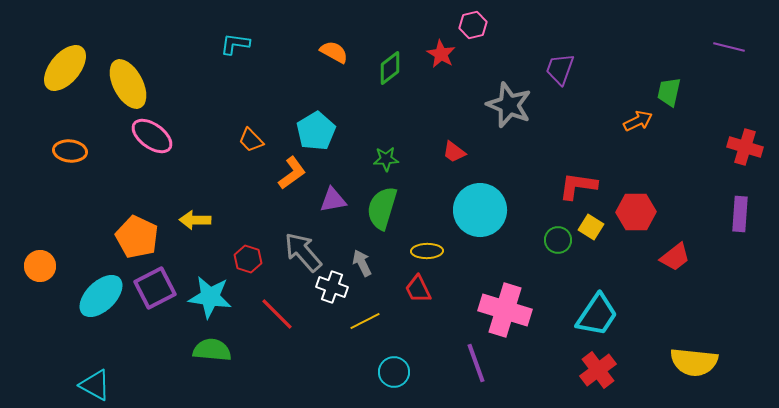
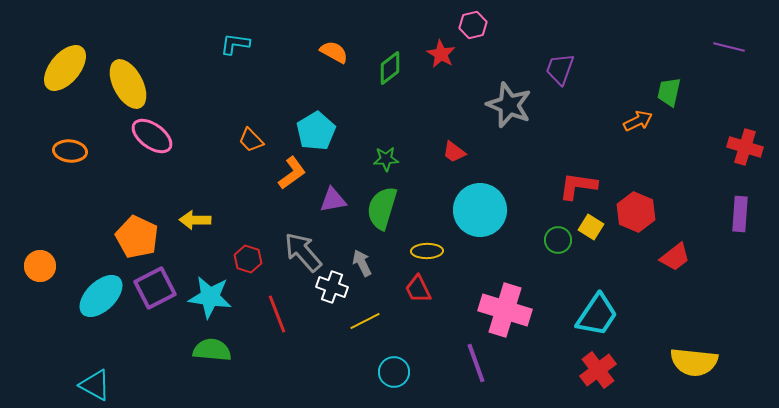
red hexagon at (636, 212): rotated 24 degrees clockwise
red line at (277, 314): rotated 24 degrees clockwise
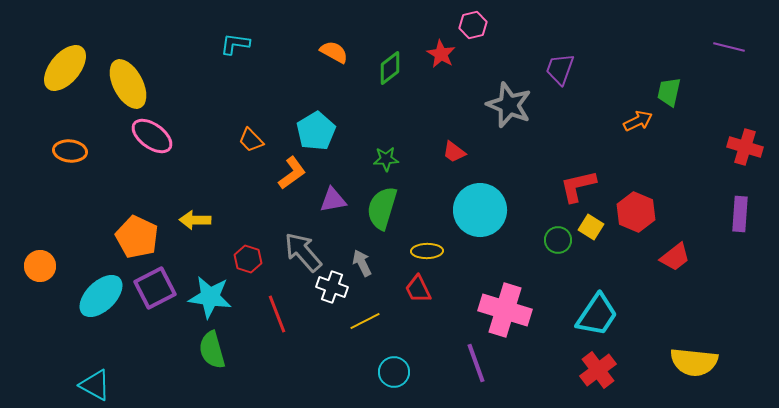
red L-shape at (578, 186): rotated 21 degrees counterclockwise
green semicircle at (212, 350): rotated 111 degrees counterclockwise
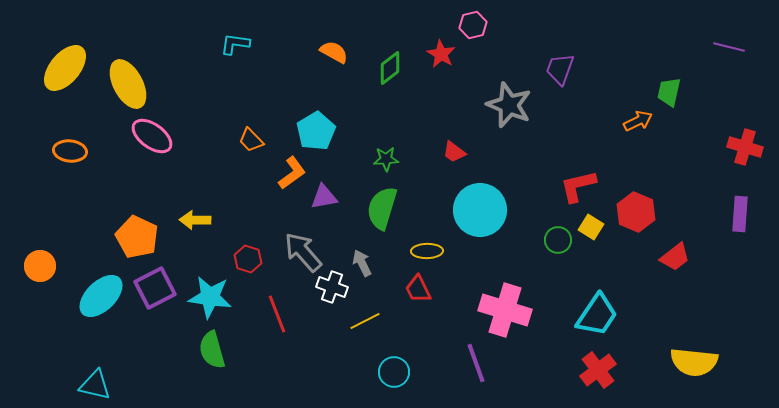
purple triangle at (333, 200): moved 9 px left, 3 px up
cyan triangle at (95, 385): rotated 16 degrees counterclockwise
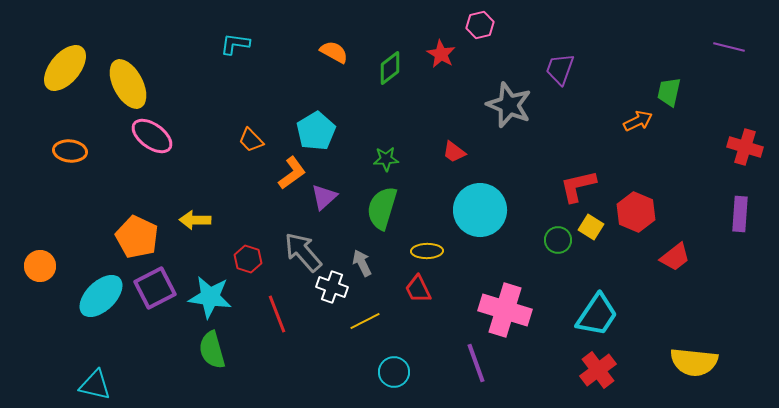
pink hexagon at (473, 25): moved 7 px right
purple triangle at (324, 197): rotated 32 degrees counterclockwise
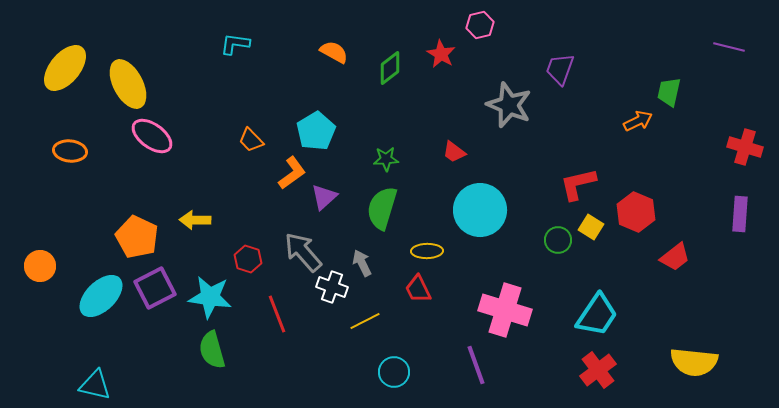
red L-shape at (578, 186): moved 2 px up
purple line at (476, 363): moved 2 px down
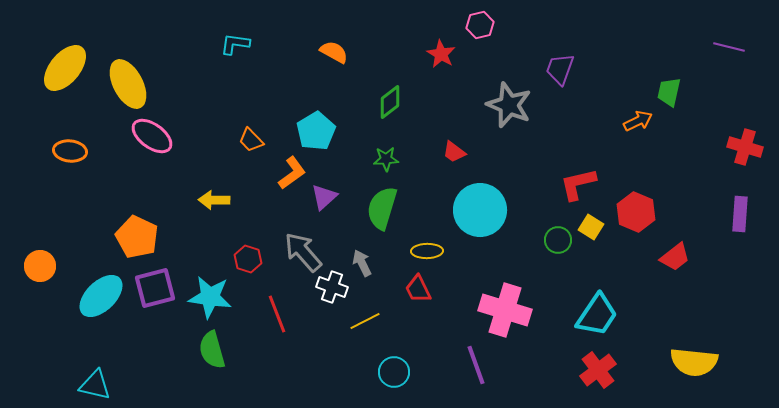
green diamond at (390, 68): moved 34 px down
yellow arrow at (195, 220): moved 19 px right, 20 px up
purple square at (155, 288): rotated 12 degrees clockwise
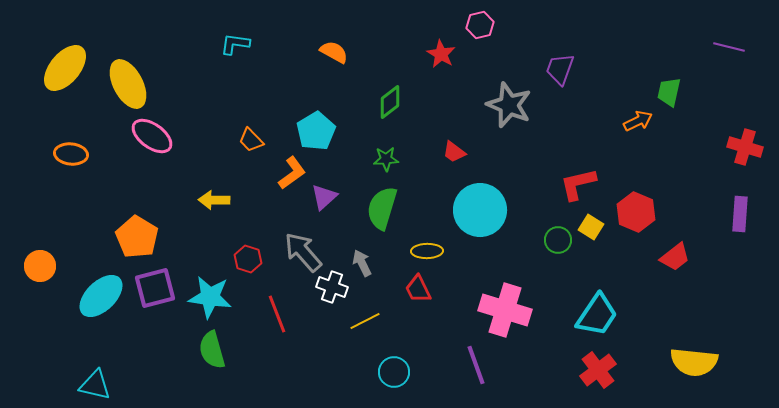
orange ellipse at (70, 151): moved 1 px right, 3 px down
orange pentagon at (137, 237): rotated 6 degrees clockwise
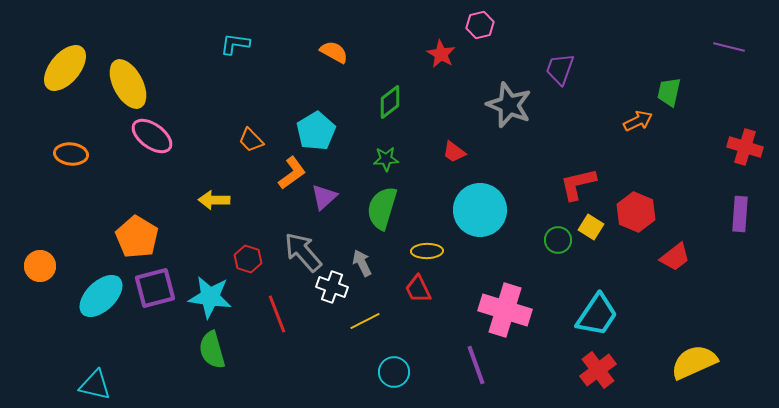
yellow semicircle at (694, 362): rotated 150 degrees clockwise
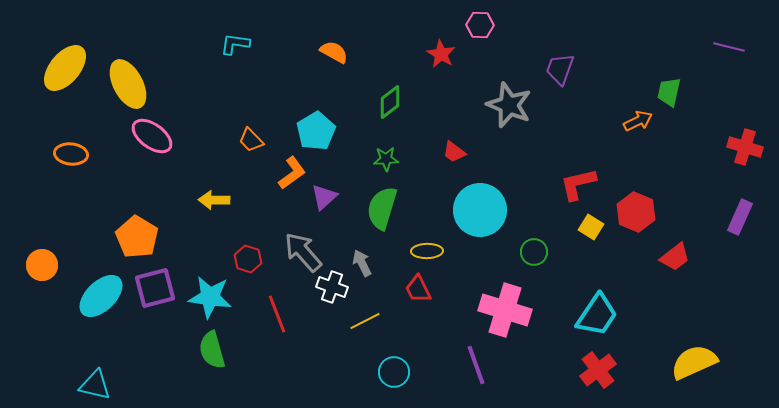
pink hexagon at (480, 25): rotated 16 degrees clockwise
purple rectangle at (740, 214): moved 3 px down; rotated 20 degrees clockwise
green circle at (558, 240): moved 24 px left, 12 px down
orange circle at (40, 266): moved 2 px right, 1 px up
